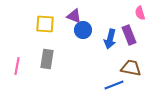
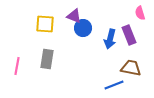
blue circle: moved 2 px up
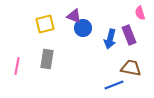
yellow square: rotated 18 degrees counterclockwise
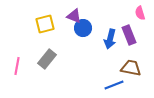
gray rectangle: rotated 30 degrees clockwise
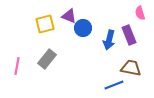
purple triangle: moved 5 px left
blue arrow: moved 1 px left, 1 px down
